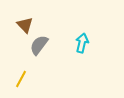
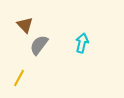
yellow line: moved 2 px left, 1 px up
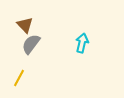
gray semicircle: moved 8 px left, 1 px up
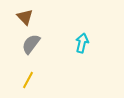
brown triangle: moved 8 px up
yellow line: moved 9 px right, 2 px down
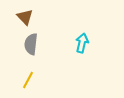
gray semicircle: rotated 30 degrees counterclockwise
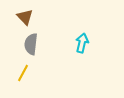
yellow line: moved 5 px left, 7 px up
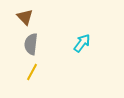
cyan arrow: rotated 24 degrees clockwise
yellow line: moved 9 px right, 1 px up
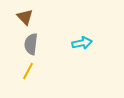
cyan arrow: rotated 42 degrees clockwise
yellow line: moved 4 px left, 1 px up
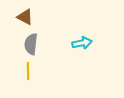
brown triangle: rotated 18 degrees counterclockwise
yellow line: rotated 30 degrees counterclockwise
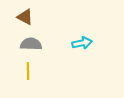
gray semicircle: rotated 85 degrees clockwise
